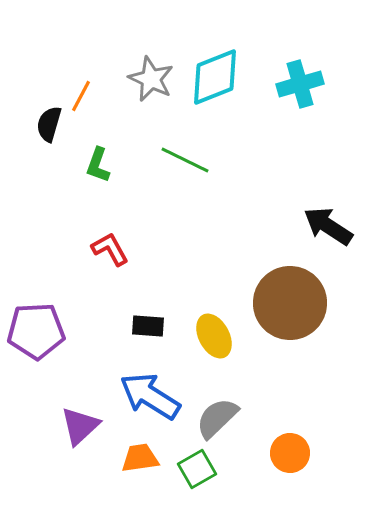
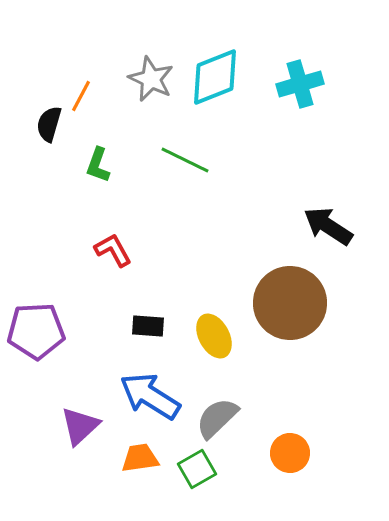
red L-shape: moved 3 px right, 1 px down
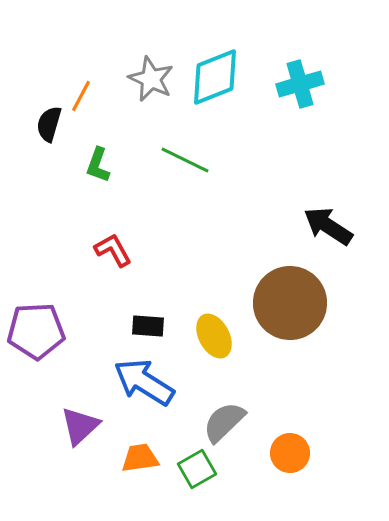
blue arrow: moved 6 px left, 14 px up
gray semicircle: moved 7 px right, 4 px down
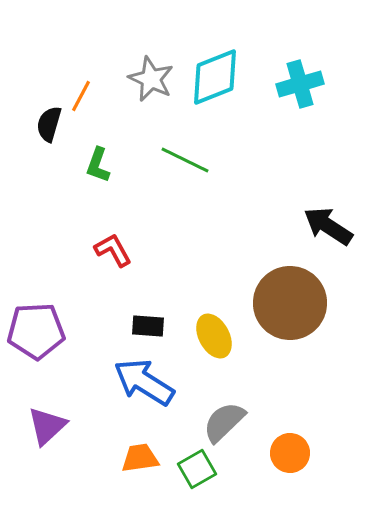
purple triangle: moved 33 px left
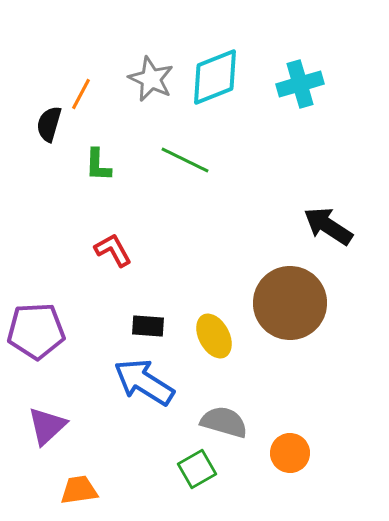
orange line: moved 2 px up
green L-shape: rotated 18 degrees counterclockwise
gray semicircle: rotated 60 degrees clockwise
orange trapezoid: moved 61 px left, 32 px down
